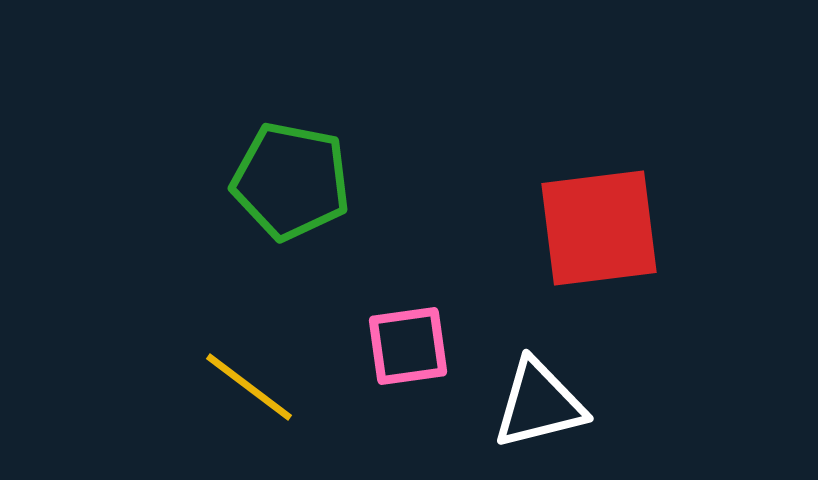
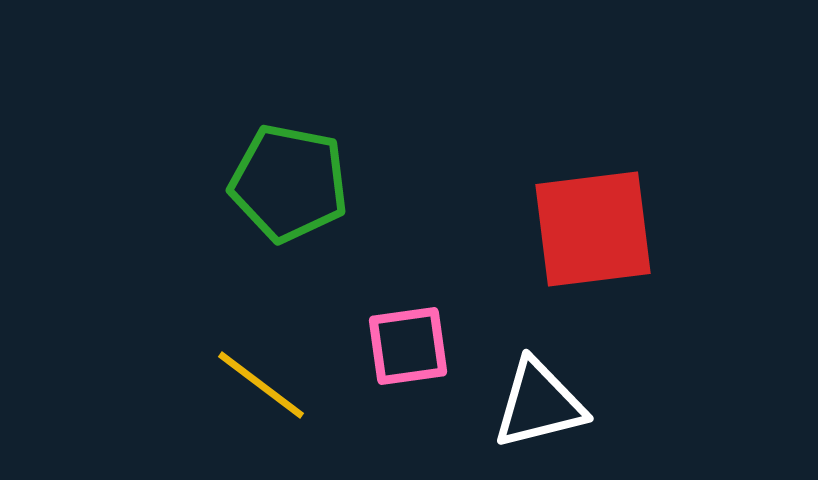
green pentagon: moved 2 px left, 2 px down
red square: moved 6 px left, 1 px down
yellow line: moved 12 px right, 2 px up
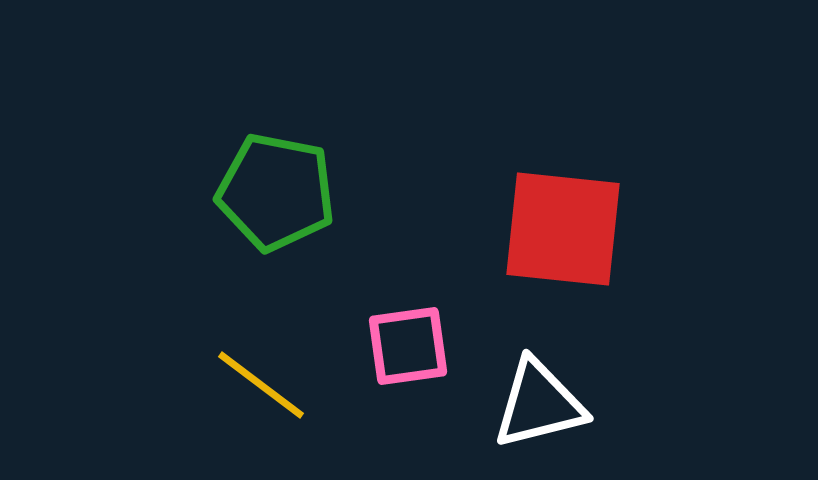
green pentagon: moved 13 px left, 9 px down
red square: moved 30 px left; rotated 13 degrees clockwise
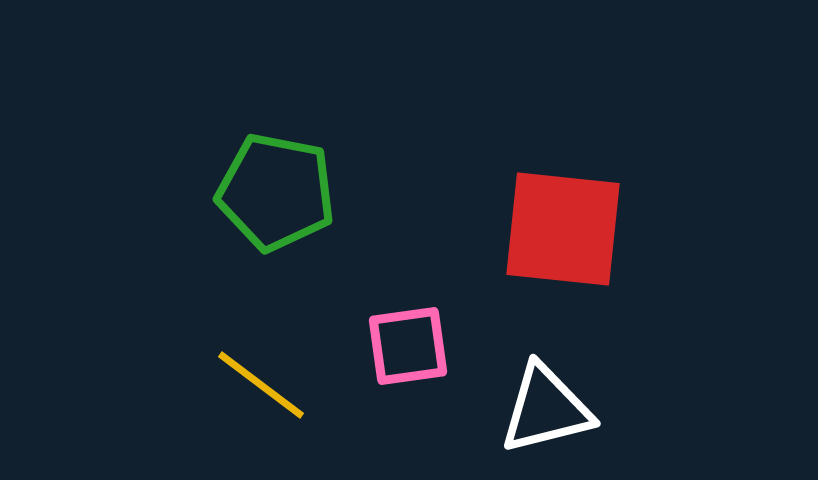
white triangle: moved 7 px right, 5 px down
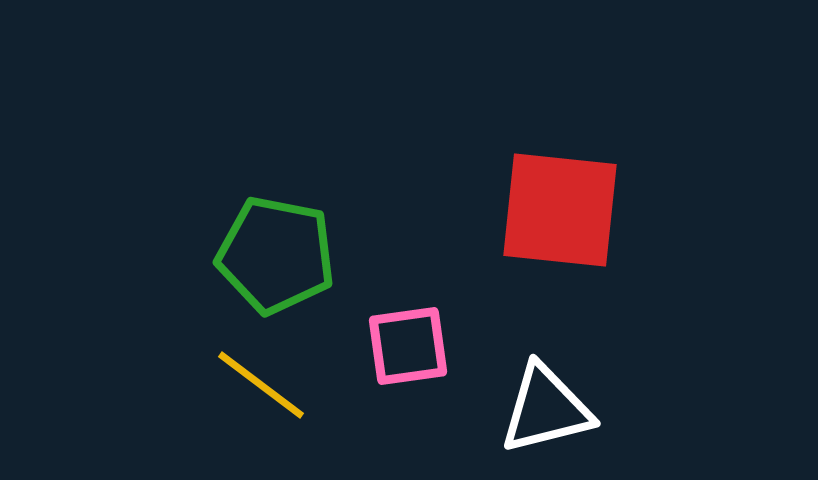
green pentagon: moved 63 px down
red square: moved 3 px left, 19 px up
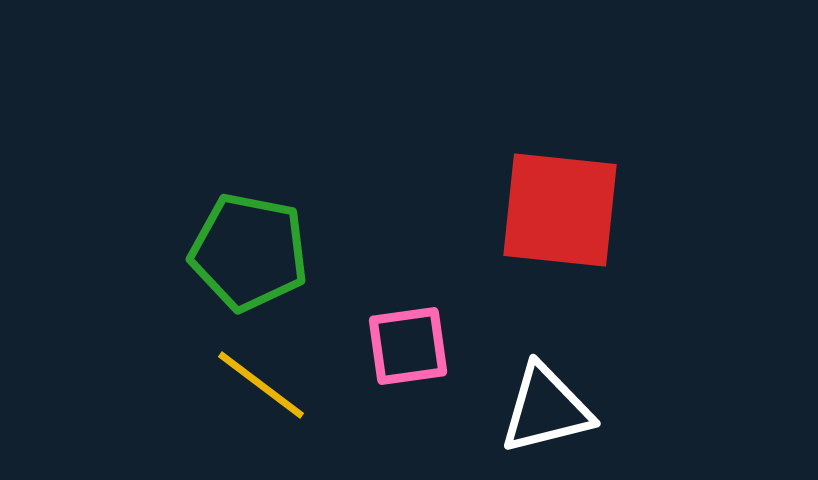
green pentagon: moved 27 px left, 3 px up
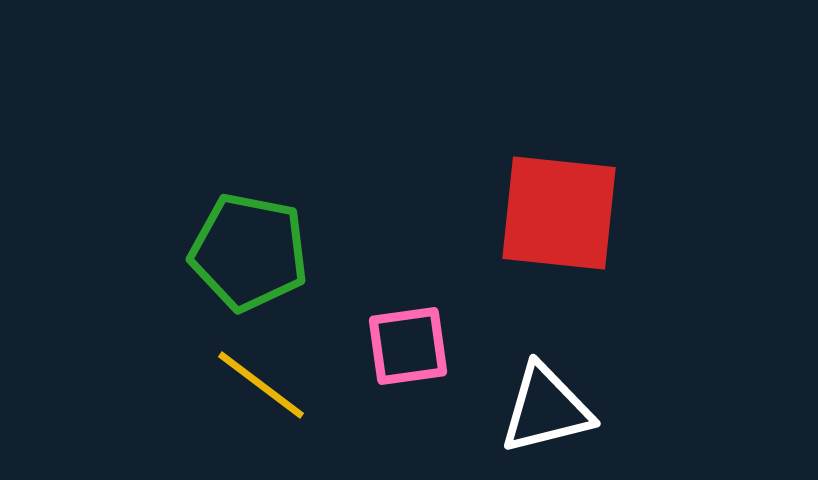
red square: moved 1 px left, 3 px down
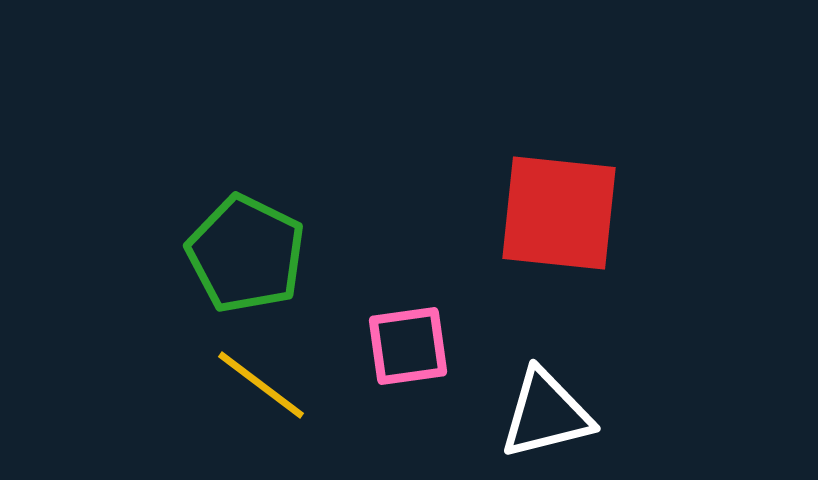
green pentagon: moved 3 px left, 2 px down; rotated 15 degrees clockwise
white triangle: moved 5 px down
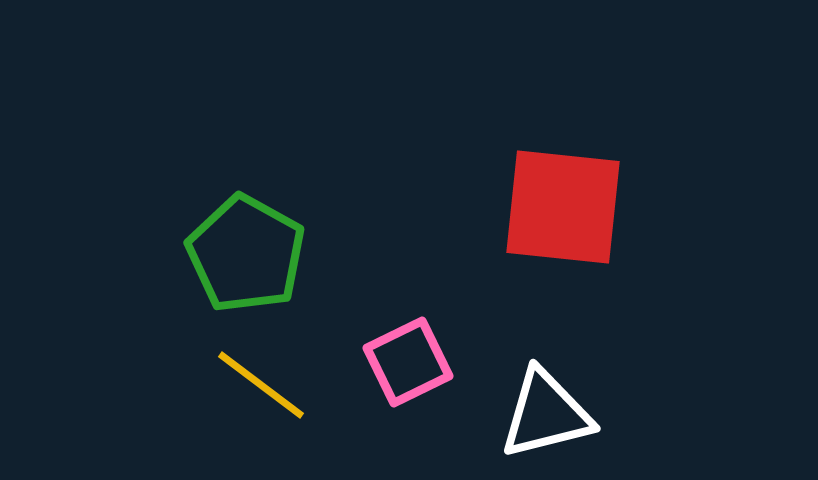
red square: moved 4 px right, 6 px up
green pentagon: rotated 3 degrees clockwise
pink square: moved 16 px down; rotated 18 degrees counterclockwise
